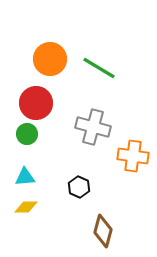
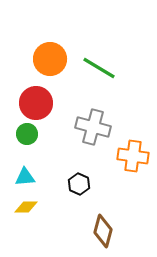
black hexagon: moved 3 px up
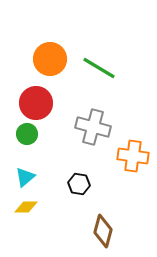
cyan triangle: rotated 35 degrees counterclockwise
black hexagon: rotated 15 degrees counterclockwise
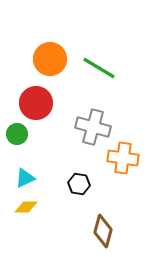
green circle: moved 10 px left
orange cross: moved 10 px left, 2 px down
cyan triangle: moved 1 px down; rotated 15 degrees clockwise
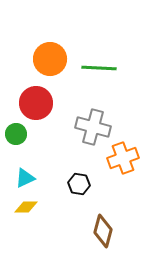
green line: rotated 28 degrees counterclockwise
green circle: moved 1 px left
orange cross: rotated 28 degrees counterclockwise
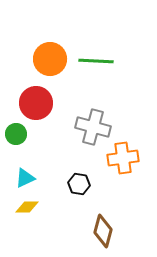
green line: moved 3 px left, 7 px up
orange cross: rotated 12 degrees clockwise
yellow diamond: moved 1 px right
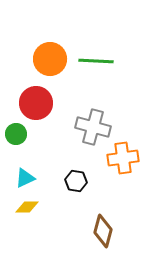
black hexagon: moved 3 px left, 3 px up
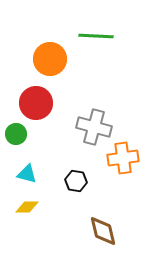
green line: moved 25 px up
gray cross: moved 1 px right
cyan triangle: moved 2 px right, 4 px up; rotated 40 degrees clockwise
brown diamond: rotated 28 degrees counterclockwise
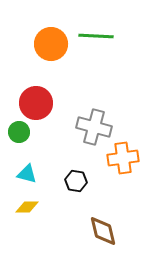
orange circle: moved 1 px right, 15 px up
green circle: moved 3 px right, 2 px up
